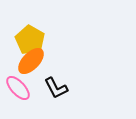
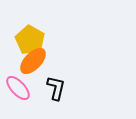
orange ellipse: moved 2 px right
black L-shape: rotated 140 degrees counterclockwise
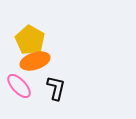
orange ellipse: moved 2 px right; rotated 28 degrees clockwise
pink ellipse: moved 1 px right, 2 px up
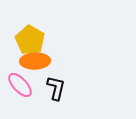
orange ellipse: rotated 16 degrees clockwise
pink ellipse: moved 1 px right, 1 px up
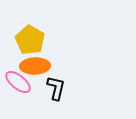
orange ellipse: moved 5 px down
pink ellipse: moved 2 px left, 3 px up; rotated 8 degrees counterclockwise
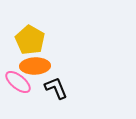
black L-shape: rotated 35 degrees counterclockwise
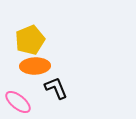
yellow pentagon: rotated 20 degrees clockwise
pink ellipse: moved 20 px down
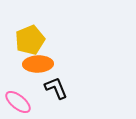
orange ellipse: moved 3 px right, 2 px up
